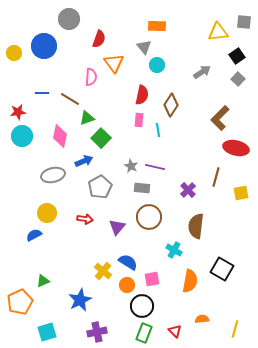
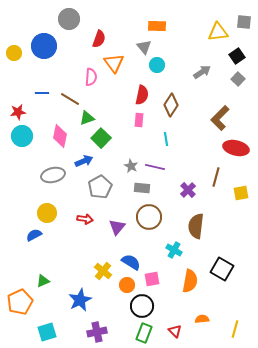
cyan line at (158, 130): moved 8 px right, 9 px down
blue semicircle at (128, 262): moved 3 px right
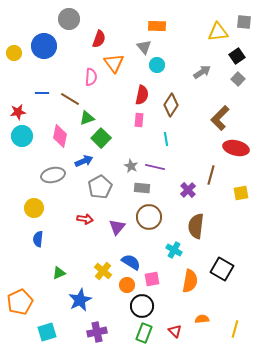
brown line at (216, 177): moved 5 px left, 2 px up
yellow circle at (47, 213): moved 13 px left, 5 px up
blue semicircle at (34, 235): moved 4 px right, 4 px down; rotated 56 degrees counterclockwise
green triangle at (43, 281): moved 16 px right, 8 px up
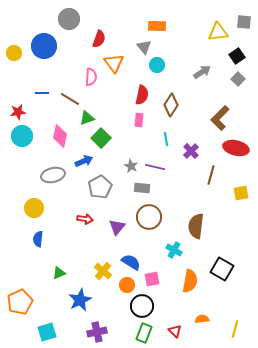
purple cross at (188, 190): moved 3 px right, 39 px up
